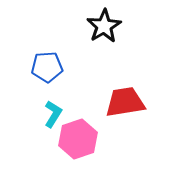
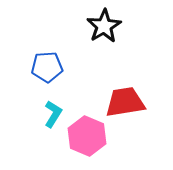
pink hexagon: moved 9 px right, 3 px up; rotated 18 degrees counterclockwise
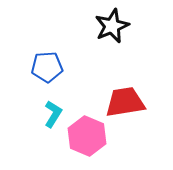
black star: moved 8 px right; rotated 8 degrees clockwise
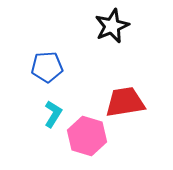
pink hexagon: rotated 6 degrees counterclockwise
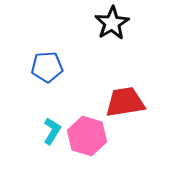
black star: moved 3 px up; rotated 8 degrees counterclockwise
cyan L-shape: moved 1 px left, 17 px down
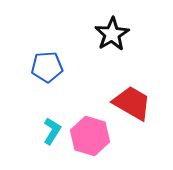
black star: moved 11 px down
red trapezoid: moved 7 px right, 1 px down; rotated 39 degrees clockwise
pink hexagon: moved 3 px right
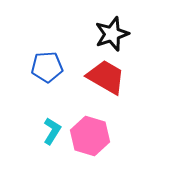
black star: rotated 12 degrees clockwise
red trapezoid: moved 26 px left, 26 px up
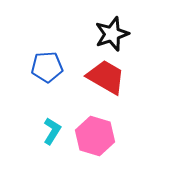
pink hexagon: moved 5 px right
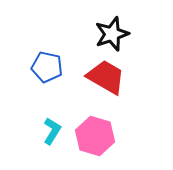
blue pentagon: rotated 16 degrees clockwise
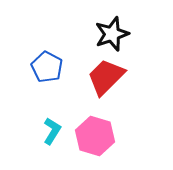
blue pentagon: rotated 16 degrees clockwise
red trapezoid: rotated 75 degrees counterclockwise
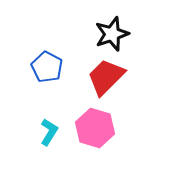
cyan L-shape: moved 3 px left, 1 px down
pink hexagon: moved 8 px up
